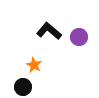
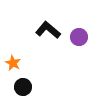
black L-shape: moved 1 px left, 1 px up
orange star: moved 21 px left, 2 px up
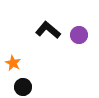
purple circle: moved 2 px up
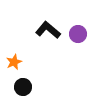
purple circle: moved 1 px left, 1 px up
orange star: moved 1 px right, 1 px up; rotated 21 degrees clockwise
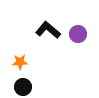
orange star: moved 6 px right; rotated 21 degrees clockwise
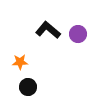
black circle: moved 5 px right
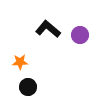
black L-shape: moved 1 px up
purple circle: moved 2 px right, 1 px down
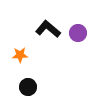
purple circle: moved 2 px left, 2 px up
orange star: moved 7 px up
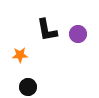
black L-shape: moved 1 px left, 1 px down; rotated 140 degrees counterclockwise
purple circle: moved 1 px down
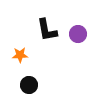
black circle: moved 1 px right, 2 px up
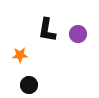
black L-shape: rotated 20 degrees clockwise
